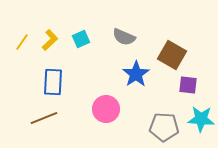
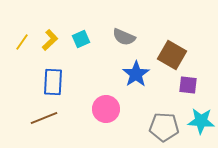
cyan star: moved 2 px down
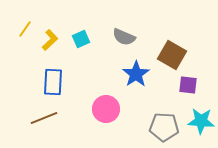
yellow line: moved 3 px right, 13 px up
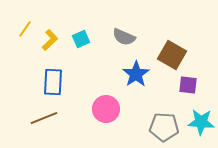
cyan star: moved 1 px down
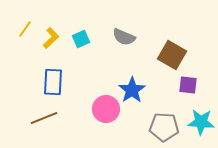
yellow L-shape: moved 1 px right, 2 px up
blue star: moved 4 px left, 16 px down
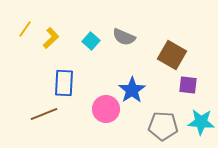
cyan square: moved 10 px right, 2 px down; rotated 24 degrees counterclockwise
blue rectangle: moved 11 px right, 1 px down
brown line: moved 4 px up
gray pentagon: moved 1 px left, 1 px up
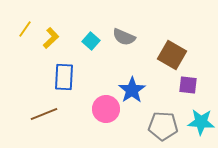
blue rectangle: moved 6 px up
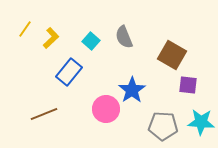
gray semicircle: rotated 45 degrees clockwise
blue rectangle: moved 5 px right, 5 px up; rotated 36 degrees clockwise
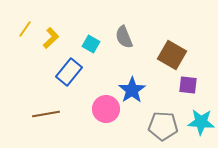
cyan square: moved 3 px down; rotated 12 degrees counterclockwise
brown line: moved 2 px right; rotated 12 degrees clockwise
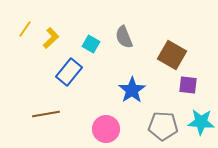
pink circle: moved 20 px down
